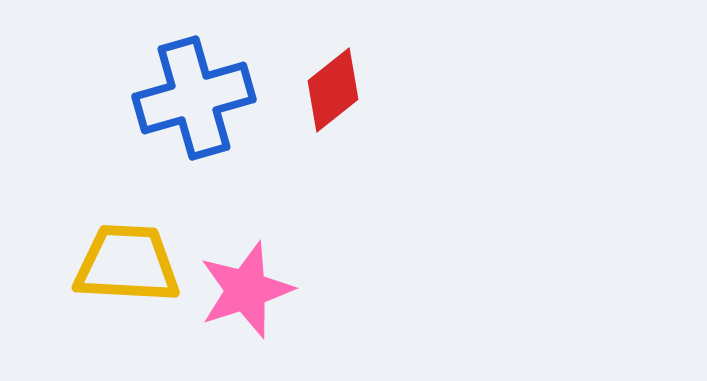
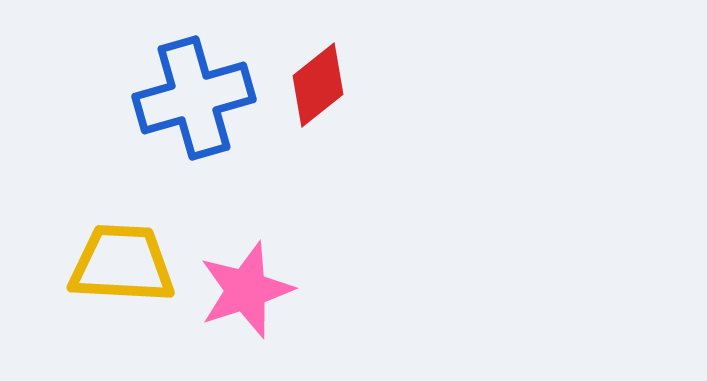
red diamond: moved 15 px left, 5 px up
yellow trapezoid: moved 5 px left
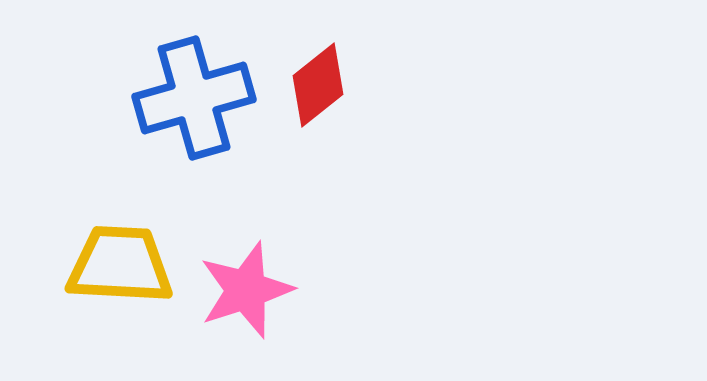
yellow trapezoid: moved 2 px left, 1 px down
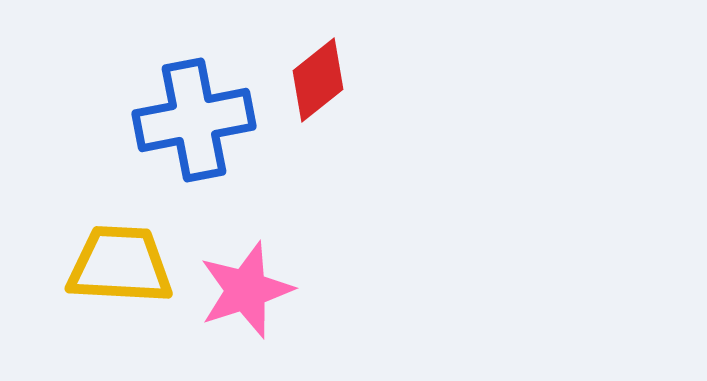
red diamond: moved 5 px up
blue cross: moved 22 px down; rotated 5 degrees clockwise
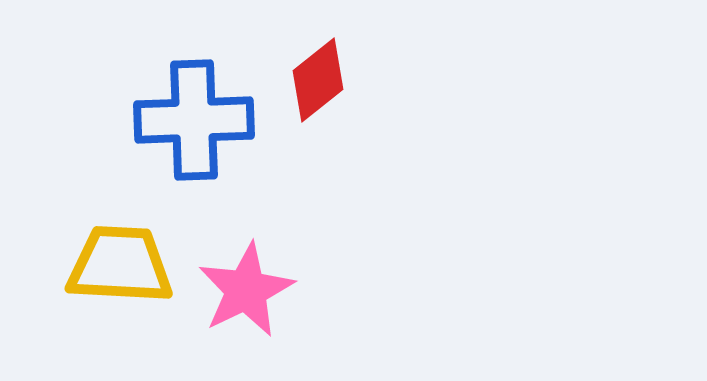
blue cross: rotated 9 degrees clockwise
pink star: rotated 8 degrees counterclockwise
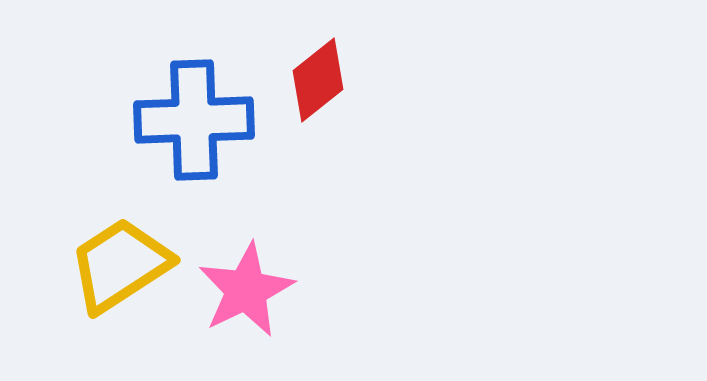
yellow trapezoid: rotated 36 degrees counterclockwise
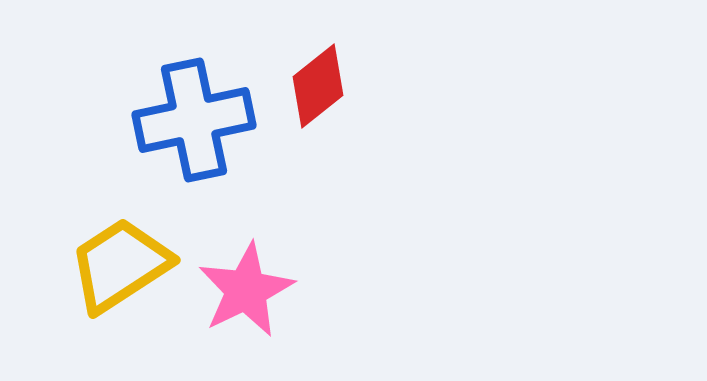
red diamond: moved 6 px down
blue cross: rotated 10 degrees counterclockwise
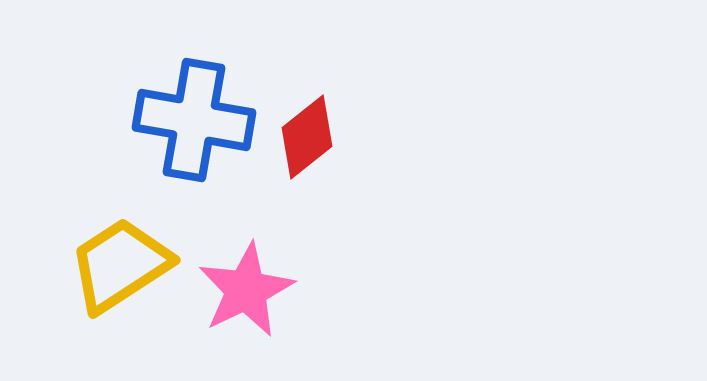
red diamond: moved 11 px left, 51 px down
blue cross: rotated 22 degrees clockwise
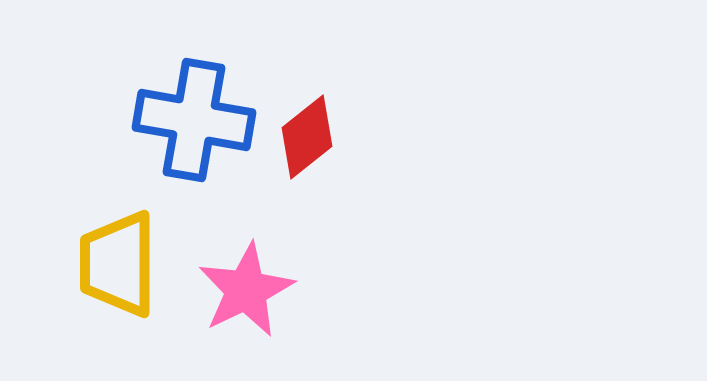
yellow trapezoid: moved 2 px left, 1 px up; rotated 57 degrees counterclockwise
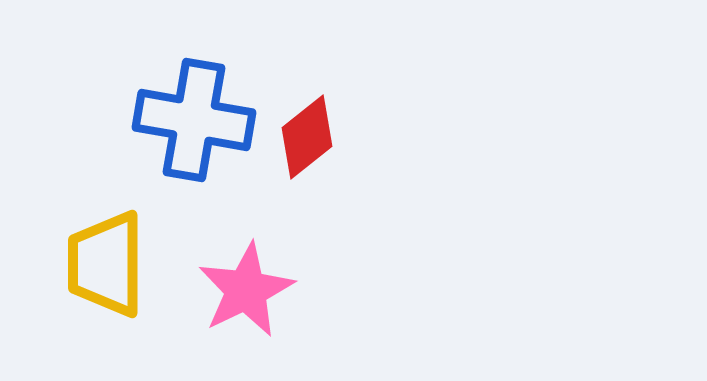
yellow trapezoid: moved 12 px left
